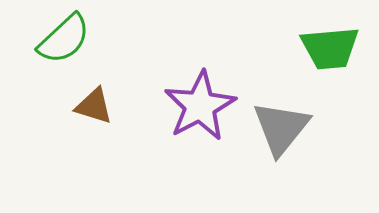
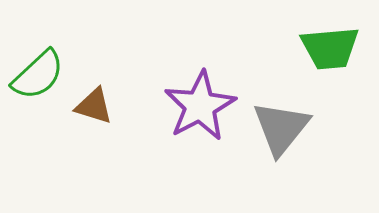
green semicircle: moved 26 px left, 36 px down
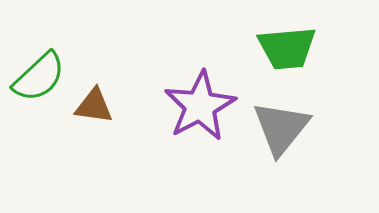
green trapezoid: moved 43 px left
green semicircle: moved 1 px right, 2 px down
brown triangle: rotated 9 degrees counterclockwise
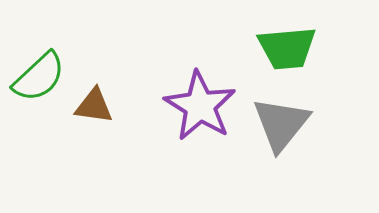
purple star: rotated 12 degrees counterclockwise
gray triangle: moved 4 px up
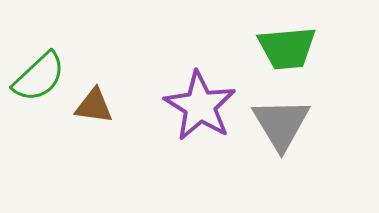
gray triangle: rotated 10 degrees counterclockwise
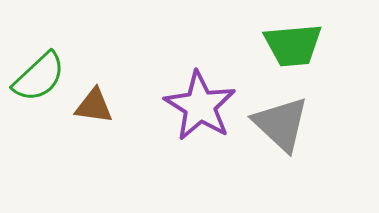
green trapezoid: moved 6 px right, 3 px up
gray triangle: rotated 16 degrees counterclockwise
